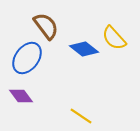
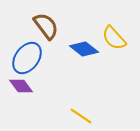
purple diamond: moved 10 px up
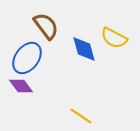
yellow semicircle: rotated 20 degrees counterclockwise
blue diamond: rotated 36 degrees clockwise
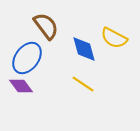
yellow line: moved 2 px right, 32 px up
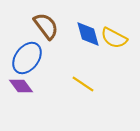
blue diamond: moved 4 px right, 15 px up
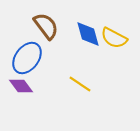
yellow line: moved 3 px left
